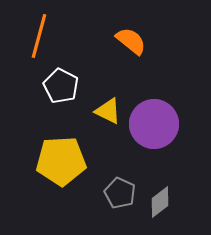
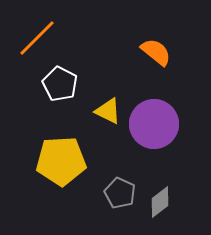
orange line: moved 2 px left, 2 px down; rotated 30 degrees clockwise
orange semicircle: moved 25 px right, 11 px down
white pentagon: moved 1 px left, 2 px up
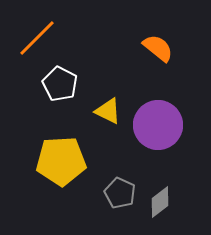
orange semicircle: moved 2 px right, 4 px up
purple circle: moved 4 px right, 1 px down
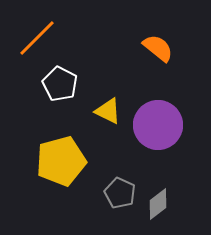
yellow pentagon: rotated 12 degrees counterclockwise
gray diamond: moved 2 px left, 2 px down
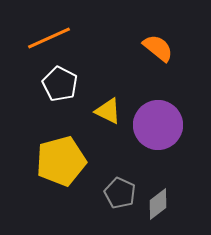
orange line: moved 12 px right; rotated 21 degrees clockwise
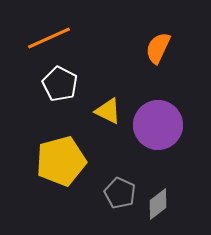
orange semicircle: rotated 104 degrees counterclockwise
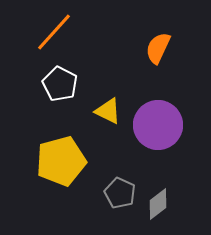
orange line: moved 5 px right, 6 px up; rotated 24 degrees counterclockwise
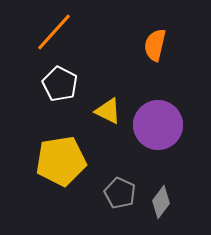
orange semicircle: moved 3 px left, 3 px up; rotated 12 degrees counterclockwise
yellow pentagon: rotated 6 degrees clockwise
gray diamond: moved 3 px right, 2 px up; rotated 16 degrees counterclockwise
